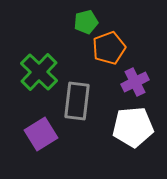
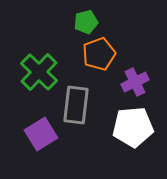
orange pentagon: moved 10 px left, 6 px down
gray rectangle: moved 1 px left, 4 px down
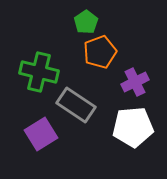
green pentagon: rotated 20 degrees counterclockwise
orange pentagon: moved 1 px right, 2 px up
green cross: rotated 30 degrees counterclockwise
gray rectangle: rotated 63 degrees counterclockwise
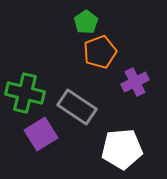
green cross: moved 14 px left, 21 px down
gray rectangle: moved 1 px right, 2 px down
white pentagon: moved 11 px left, 22 px down
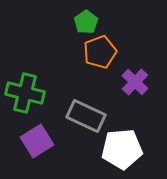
purple cross: rotated 20 degrees counterclockwise
gray rectangle: moved 9 px right, 9 px down; rotated 9 degrees counterclockwise
purple square: moved 4 px left, 7 px down
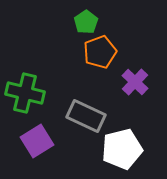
white pentagon: rotated 9 degrees counterclockwise
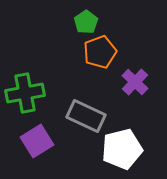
green cross: rotated 24 degrees counterclockwise
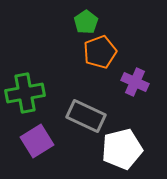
purple cross: rotated 20 degrees counterclockwise
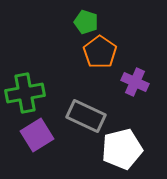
green pentagon: rotated 20 degrees counterclockwise
orange pentagon: rotated 16 degrees counterclockwise
purple square: moved 6 px up
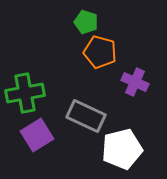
orange pentagon: rotated 20 degrees counterclockwise
